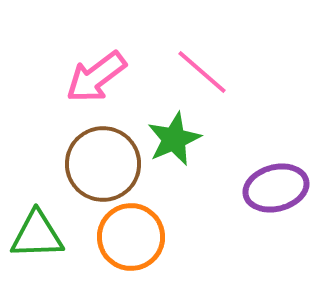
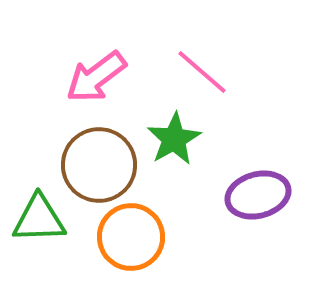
green star: rotated 6 degrees counterclockwise
brown circle: moved 4 px left, 1 px down
purple ellipse: moved 18 px left, 7 px down
green triangle: moved 2 px right, 16 px up
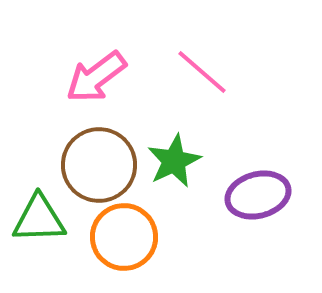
green star: moved 22 px down; rotated 4 degrees clockwise
orange circle: moved 7 px left
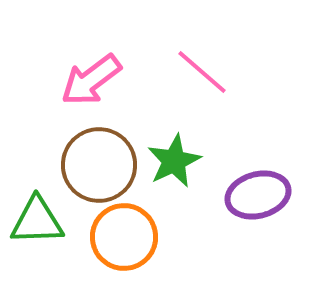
pink arrow: moved 5 px left, 3 px down
green triangle: moved 2 px left, 2 px down
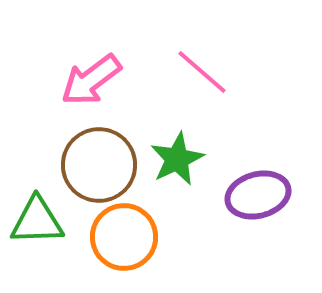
green star: moved 3 px right, 2 px up
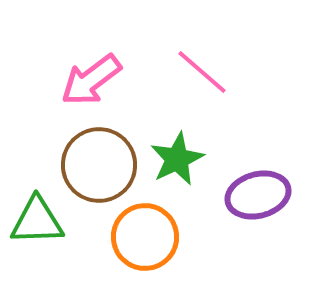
orange circle: moved 21 px right
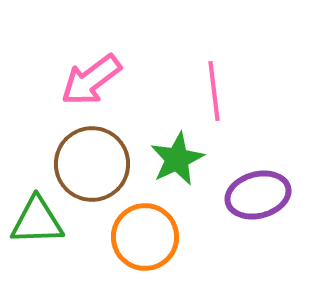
pink line: moved 12 px right, 19 px down; rotated 42 degrees clockwise
brown circle: moved 7 px left, 1 px up
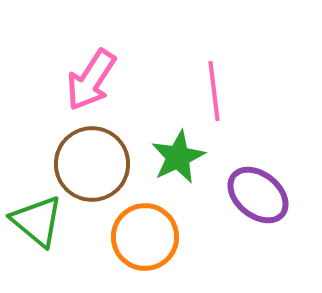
pink arrow: rotated 20 degrees counterclockwise
green star: moved 1 px right, 2 px up
purple ellipse: rotated 54 degrees clockwise
green triangle: rotated 42 degrees clockwise
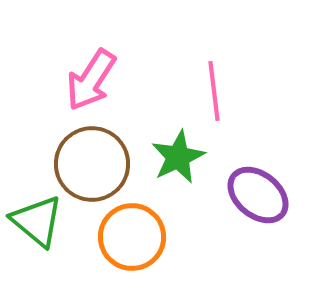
orange circle: moved 13 px left
